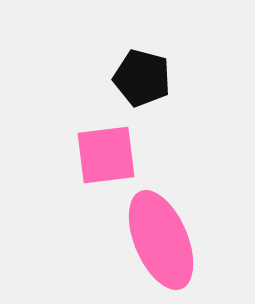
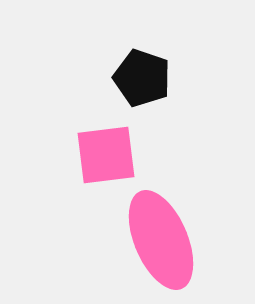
black pentagon: rotated 4 degrees clockwise
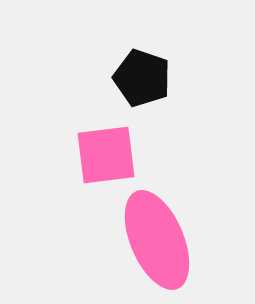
pink ellipse: moved 4 px left
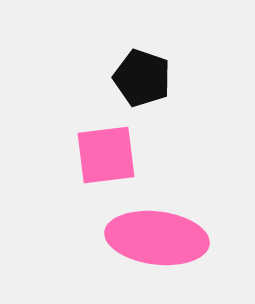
pink ellipse: moved 2 px up; rotated 60 degrees counterclockwise
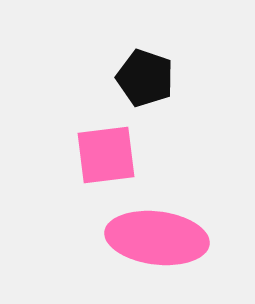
black pentagon: moved 3 px right
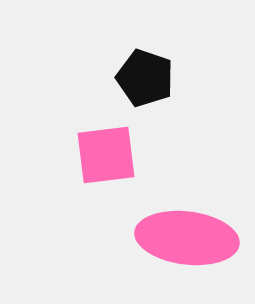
pink ellipse: moved 30 px right
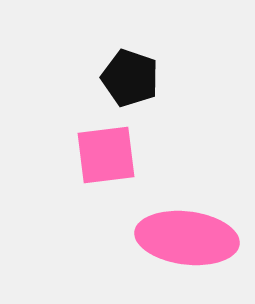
black pentagon: moved 15 px left
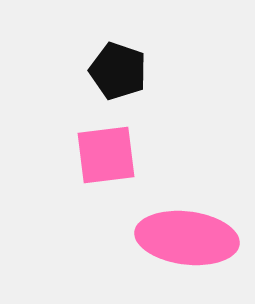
black pentagon: moved 12 px left, 7 px up
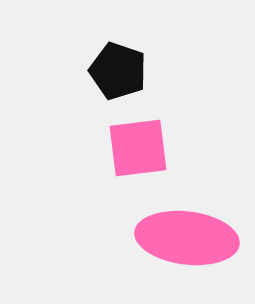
pink square: moved 32 px right, 7 px up
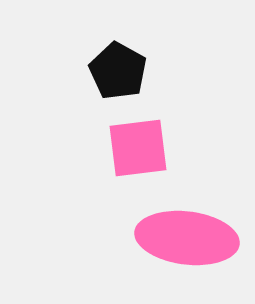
black pentagon: rotated 10 degrees clockwise
